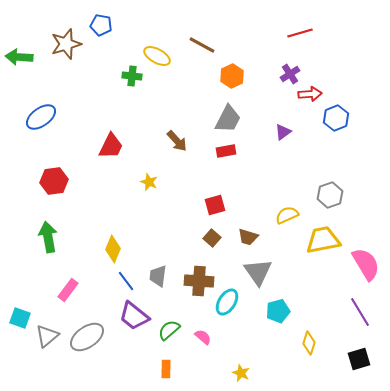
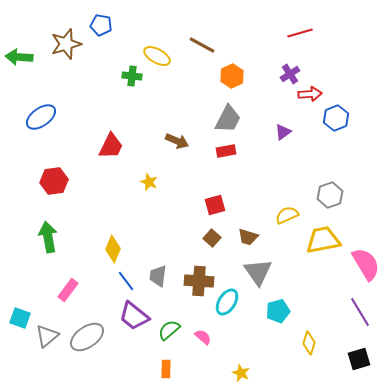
brown arrow at (177, 141): rotated 25 degrees counterclockwise
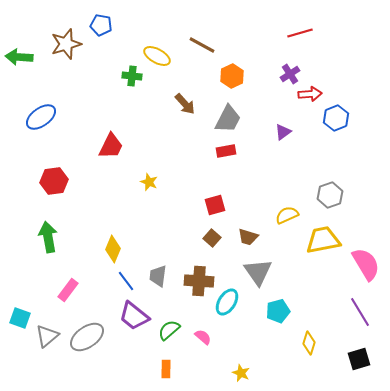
brown arrow at (177, 141): moved 8 px right, 37 px up; rotated 25 degrees clockwise
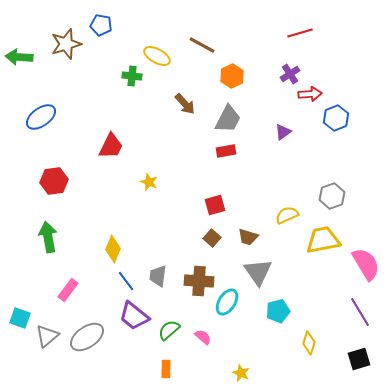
gray hexagon at (330, 195): moved 2 px right, 1 px down
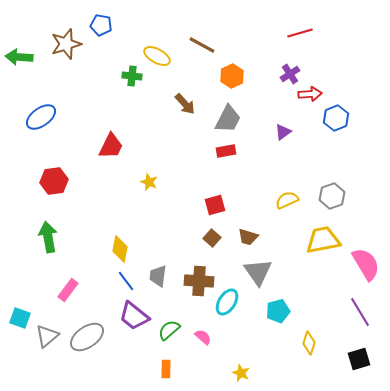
yellow semicircle at (287, 215): moved 15 px up
yellow diamond at (113, 249): moved 7 px right; rotated 12 degrees counterclockwise
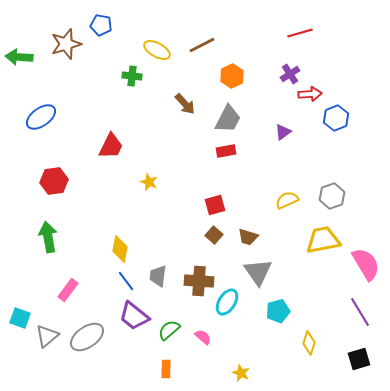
brown line at (202, 45): rotated 56 degrees counterclockwise
yellow ellipse at (157, 56): moved 6 px up
brown square at (212, 238): moved 2 px right, 3 px up
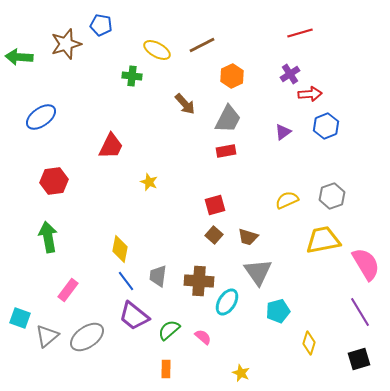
blue hexagon at (336, 118): moved 10 px left, 8 px down
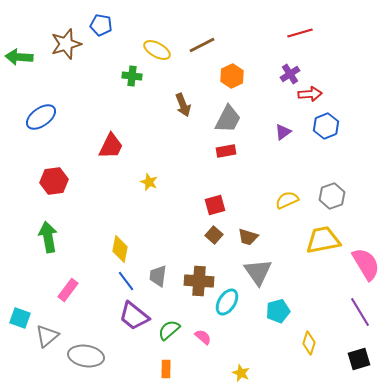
brown arrow at (185, 104): moved 2 px left, 1 px down; rotated 20 degrees clockwise
gray ellipse at (87, 337): moved 1 px left, 19 px down; rotated 44 degrees clockwise
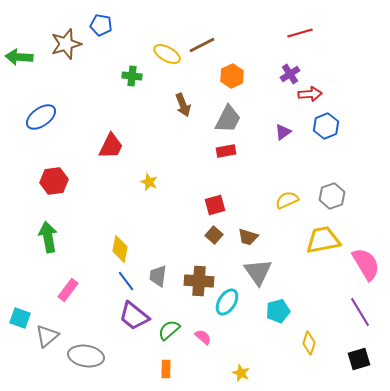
yellow ellipse at (157, 50): moved 10 px right, 4 px down
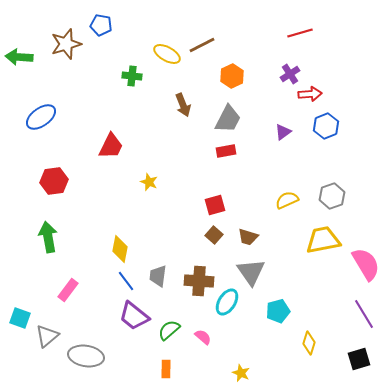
gray triangle at (258, 272): moved 7 px left
purple line at (360, 312): moved 4 px right, 2 px down
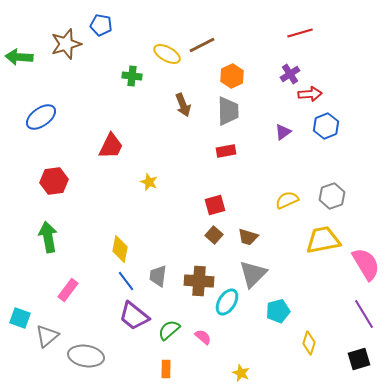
gray trapezoid at (228, 119): moved 8 px up; rotated 28 degrees counterclockwise
gray triangle at (251, 272): moved 2 px right, 2 px down; rotated 20 degrees clockwise
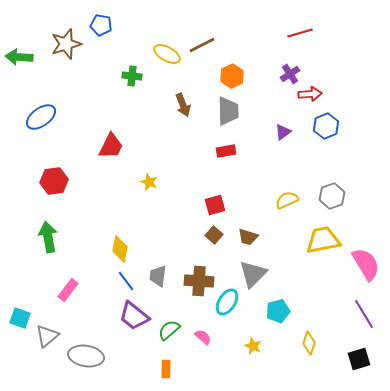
yellow star at (241, 373): moved 12 px right, 27 px up
